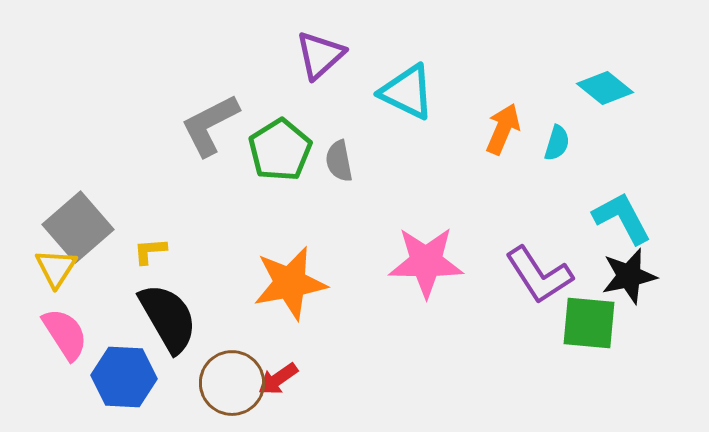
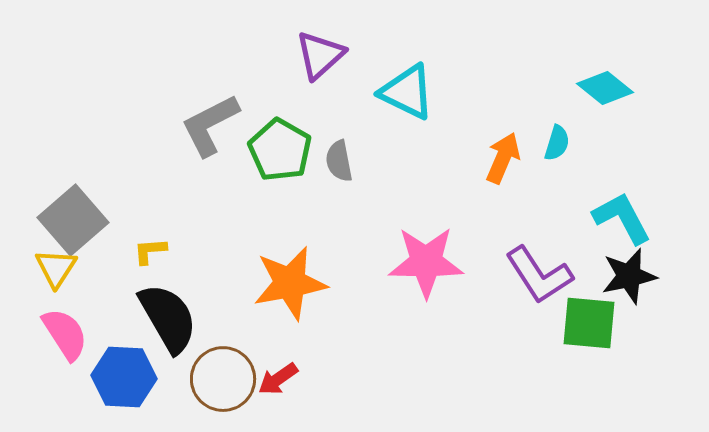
orange arrow: moved 29 px down
green pentagon: rotated 10 degrees counterclockwise
gray square: moved 5 px left, 7 px up
brown circle: moved 9 px left, 4 px up
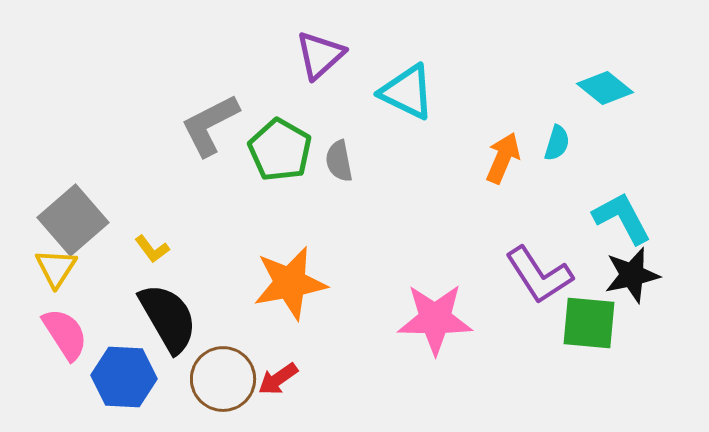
yellow L-shape: moved 2 px right, 2 px up; rotated 123 degrees counterclockwise
pink star: moved 9 px right, 57 px down
black star: moved 3 px right, 1 px up
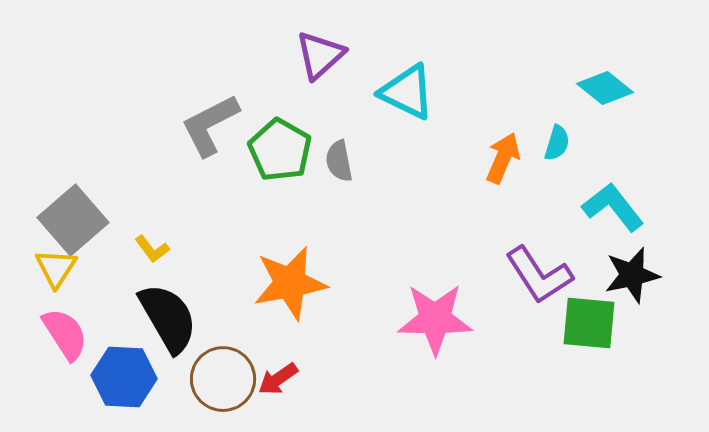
cyan L-shape: moved 9 px left, 11 px up; rotated 10 degrees counterclockwise
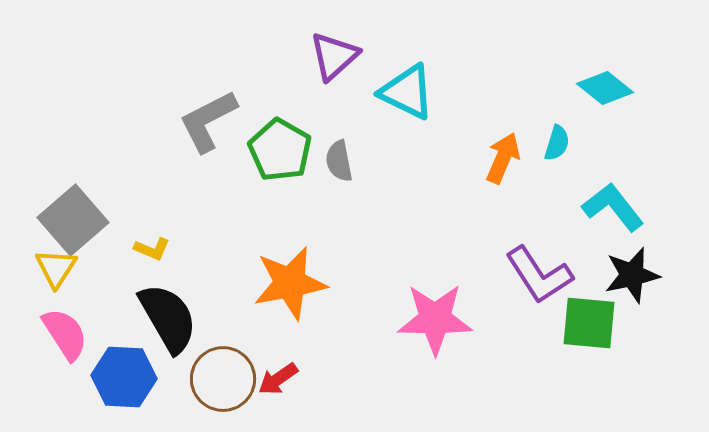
purple triangle: moved 14 px right, 1 px down
gray L-shape: moved 2 px left, 4 px up
yellow L-shape: rotated 30 degrees counterclockwise
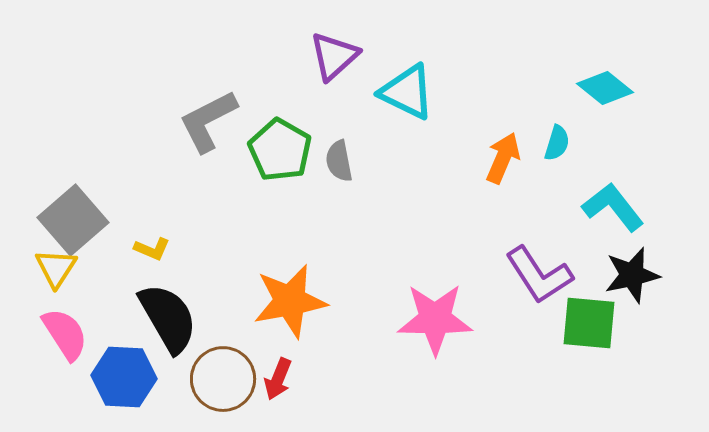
orange star: moved 18 px down
red arrow: rotated 33 degrees counterclockwise
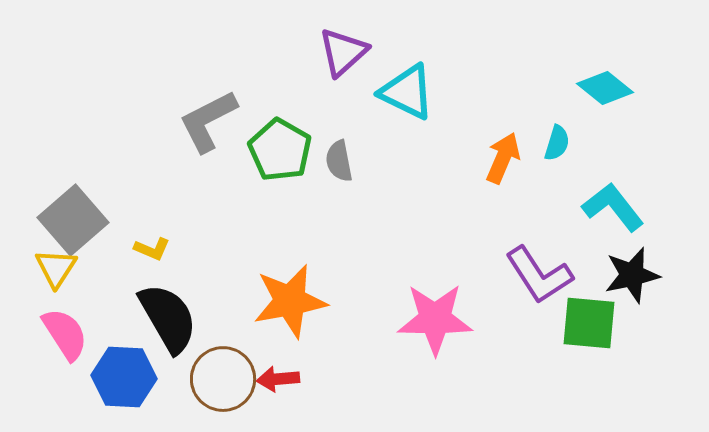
purple triangle: moved 9 px right, 4 px up
red arrow: rotated 63 degrees clockwise
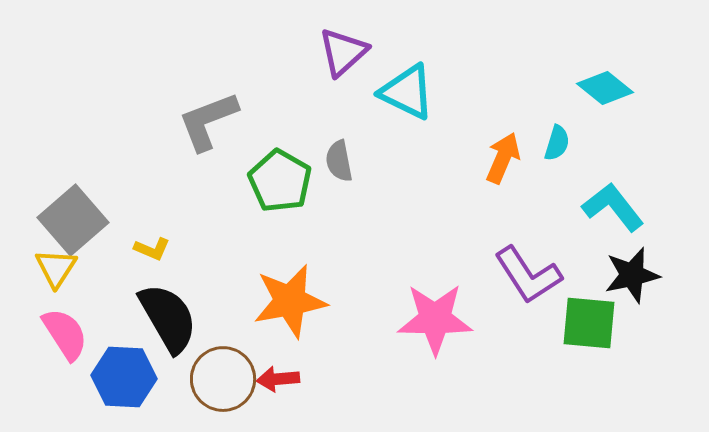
gray L-shape: rotated 6 degrees clockwise
green pentagon: moved 31 px down
purple L-shape: moved 11 px left
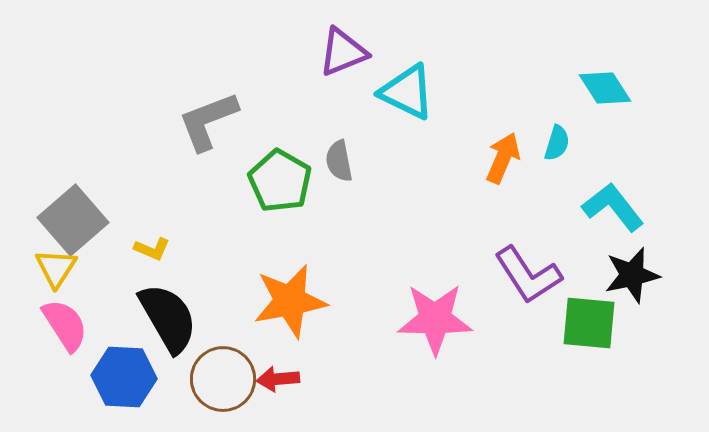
purple triangle: rotated 20 degrees clockwise
cyan diamond: rotated 18 degrees clockwise
pink semicircle: moved 9 px up
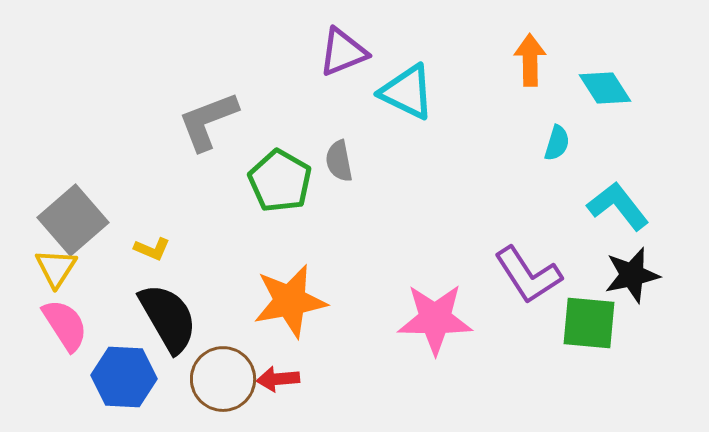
orange arrow: moved 27 px right, 98 px up; rotated 24 degrees counterclockwise
cyan L-shape: moved 5 px right, 1 px up
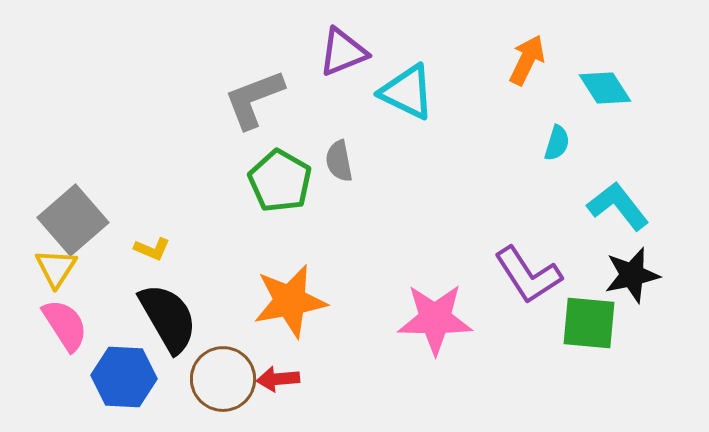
orange arrow: moved 3 px left; rotated 27 degrees clockwise
gray L-shape: moved 46 px right, 22 px up
